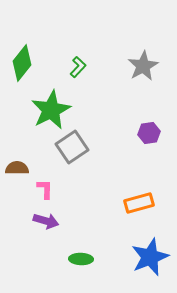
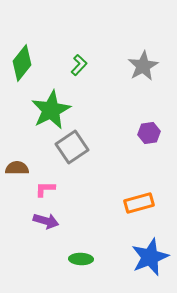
green L-shape: moved 1 px right, 2 px up
pink L-shape: rotated 90 degrees counterclockwise
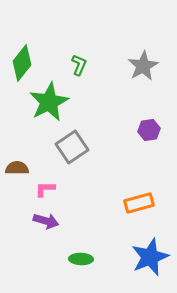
green L-shape: rotated 20 degrees counterclockwise
green star: moved 2 px left, 8 px up
purple hexagon: moved 3 px up
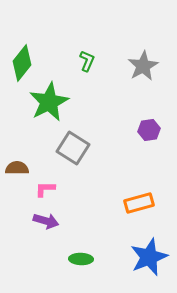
green L-shape: moved 8 px right, 4 px up
gray square: moved 1 px right, 1 px down; rotated 24 degrees counterclockwise
blue star: moved 1 px left
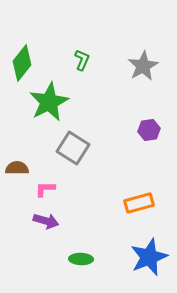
green L-shape: moved 5 px left, 1 px up
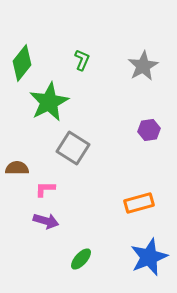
green ellipse: rotated 50 degrees counterclockwise
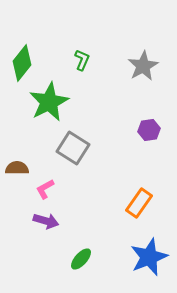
pink L-shape: rotated 30 degrees counterclockwise
orange rectangle: rotated 40 degrees counterclockwise
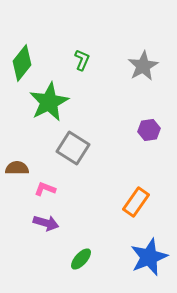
pink L-shape: rotated 50 degrees clockwise
orange rectangle: moved 3 px left, 1 px up
purple arrow: moved 2 px down
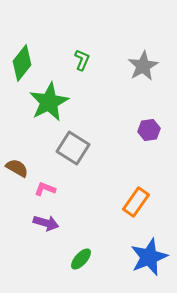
brown semicircle: rotated 30 degrees clockwise
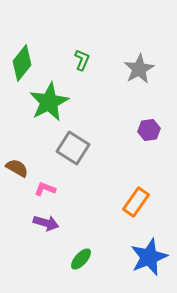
gray star: moved 4 px left, 3 px down
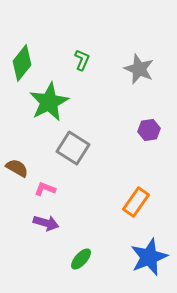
gray star: rotated 20 degrees counterclockwise
